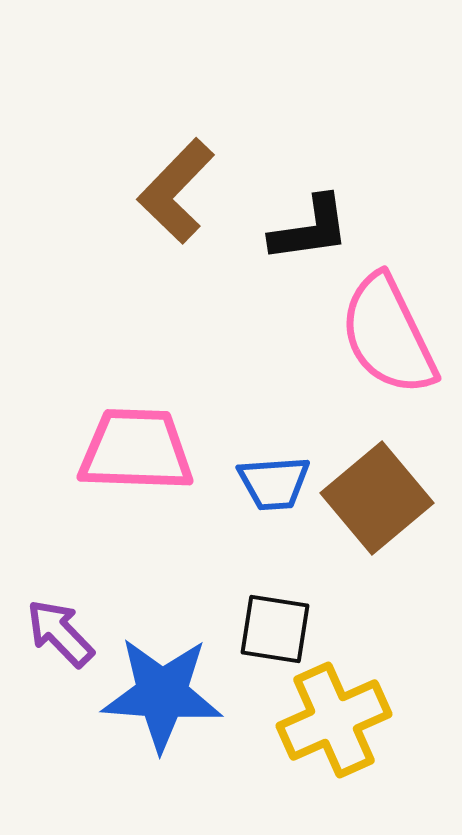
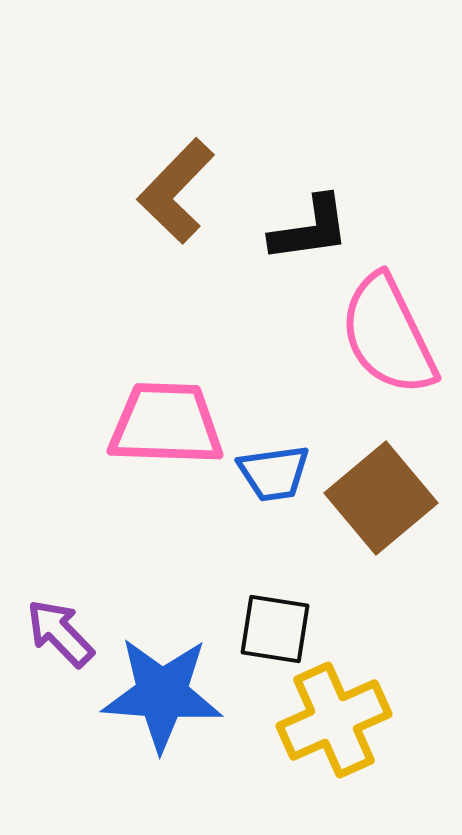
pink trapezoid: moved 30 px right, 26 px up
blue trapezoid: moved 10 px up; rotated 4 degrees counterclockwise
brown square: moved 4 px right
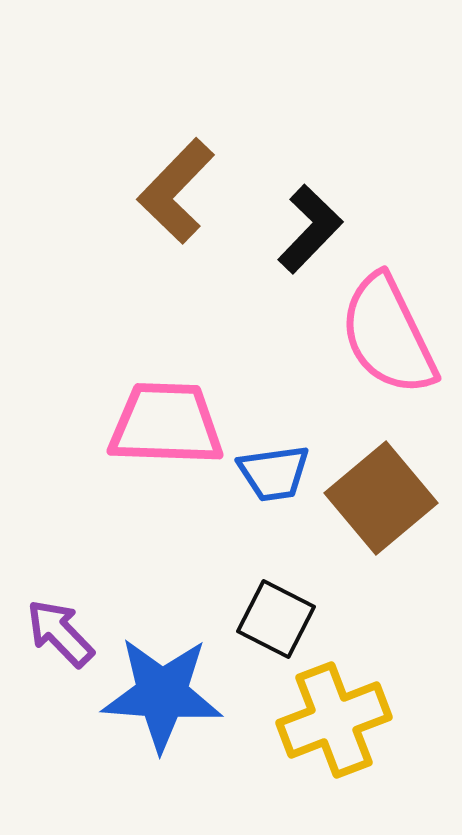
black L-shape: rotated 38 degrees counterclockwise
black square: moved 1 px right, 10 px up; rotated 18 degrees clockwise
yellow cross: rotated 3 degrees clockwise
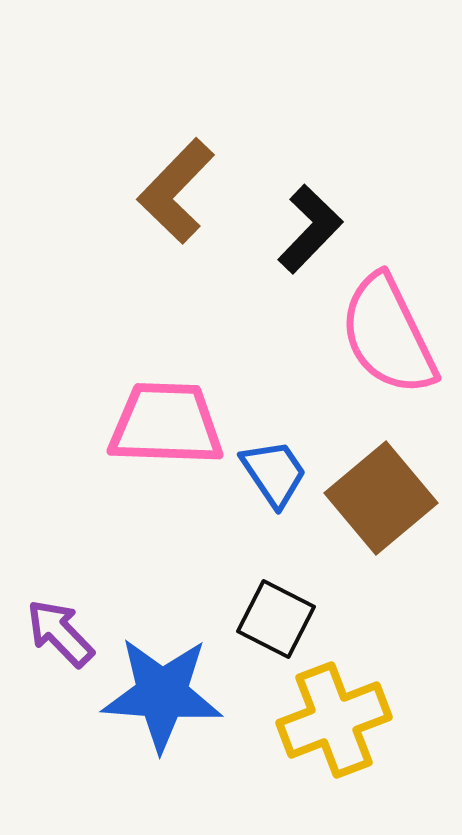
blue trapezoid: rotated 116 degrees counterclockwise
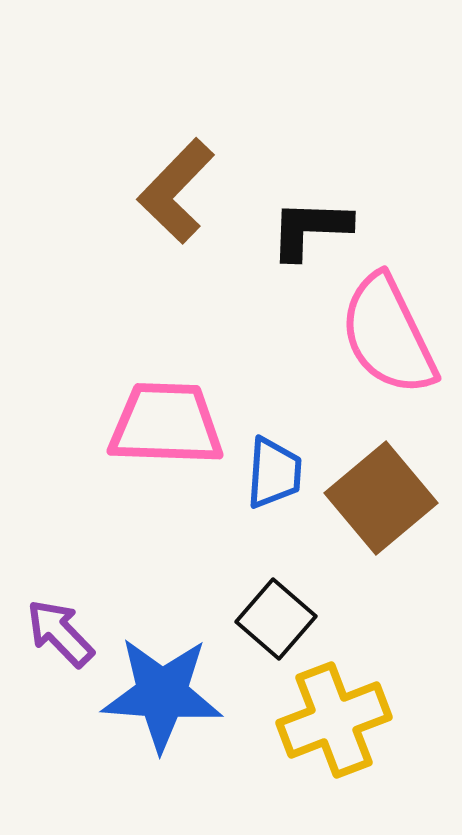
black L-shape: rotated 132 degrees counterclockwise
blue trapezoid: rotated 38 degrees clockwise
black square: rotated 14 degrees clockwise
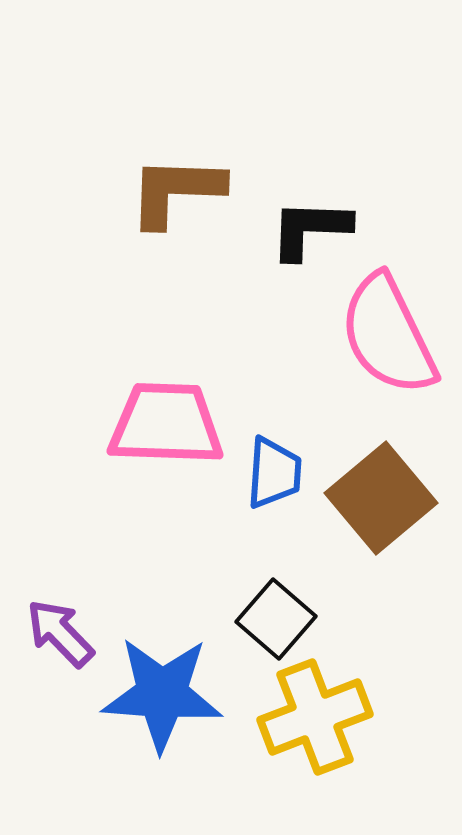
brown L-shape: rotated 48 degrees clockwise
yellow cross: moved 19 px left, 3 px up
